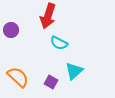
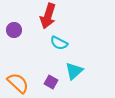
purple circle: moved 3 px right
orange semicircle: moved 6 px down
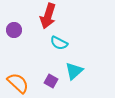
purple square: moved 1 px up
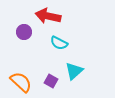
red arrow: rotated 85 degrees clockwise
purple circle: moved 10 px right, 2 px down
orange semicircle: moved 3 px right, 1 px up
